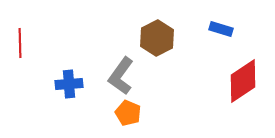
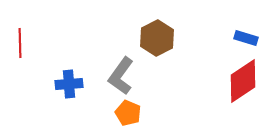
blue rectangle: moved 25 px right, 9 px down
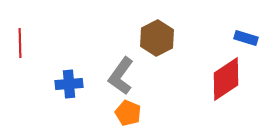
red diamond: moved 17 px left, 2 px up
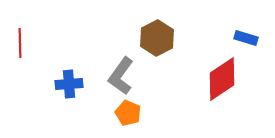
red diamond: moved 4 px left
